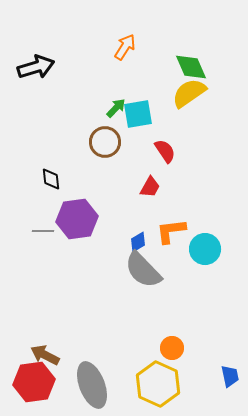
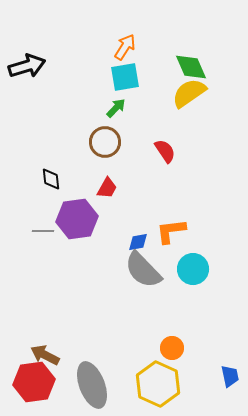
black arrow: moved 9 px left, 1 px up
cyan square: moved 13 px left, 37 px up
red trapezoid: moved 43 px left, 1 px down
blue diamond: rotated 20 degrees clockwise
cyan circle: moved 12 px left, 20 px down
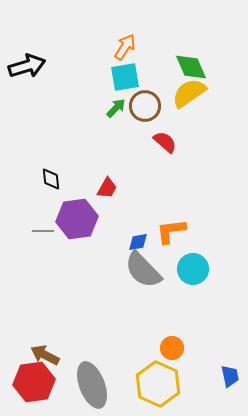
brown circle: moved 40 px right, 36 px up
red semicircle: moved 9 px up; rotated 15 degrees counterclockwise
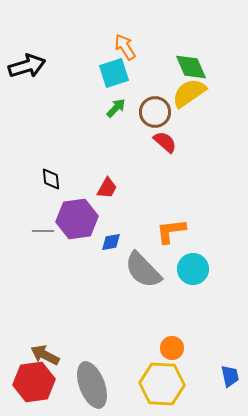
orange arrow: rotated 64 degrees counterclockwise
cyan square: moved 11 px left, 4 px up; rotated 8 degrees counterclockwise
brown circle: moved 10 px right, 6 px down
blue diamond: moved 27 px left
yellow hexagon: moved 4 px right; rotated 21 degrees counterclockwise
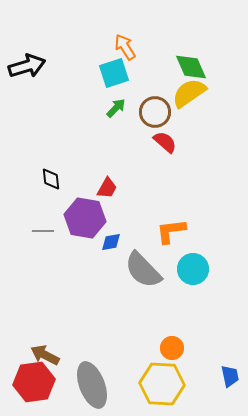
purple hexagon: moved 8 px right, 1 px up; rotated 18 degrees clockwise
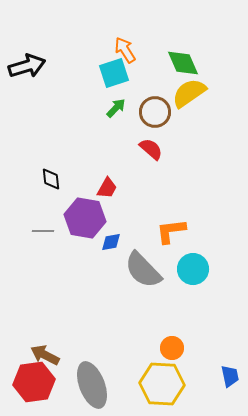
orange arrow: moved 3 px down
green diamond: moved 8 px left, 4 px up
red semicircle: moved 14 px left, 7 px down
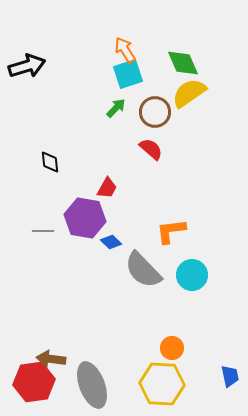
cyan square: moved 14 px right, 1 px down
black diamond: moved 1 px left, 17 px up
blue diamond: rotated 55 degrees clockwise
cyan circle: moved 1 px left, 6 px down
brown arrow: moved 6 px right, 4 px down; rotated 20 degrees counterclockwise
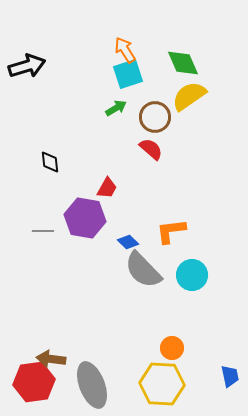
yellow semicircle: moved 3 px down
green arrow: rotated 15 degrees clockwise
brown circle: moved 5 px down
blue diamond: moved 17 px right
